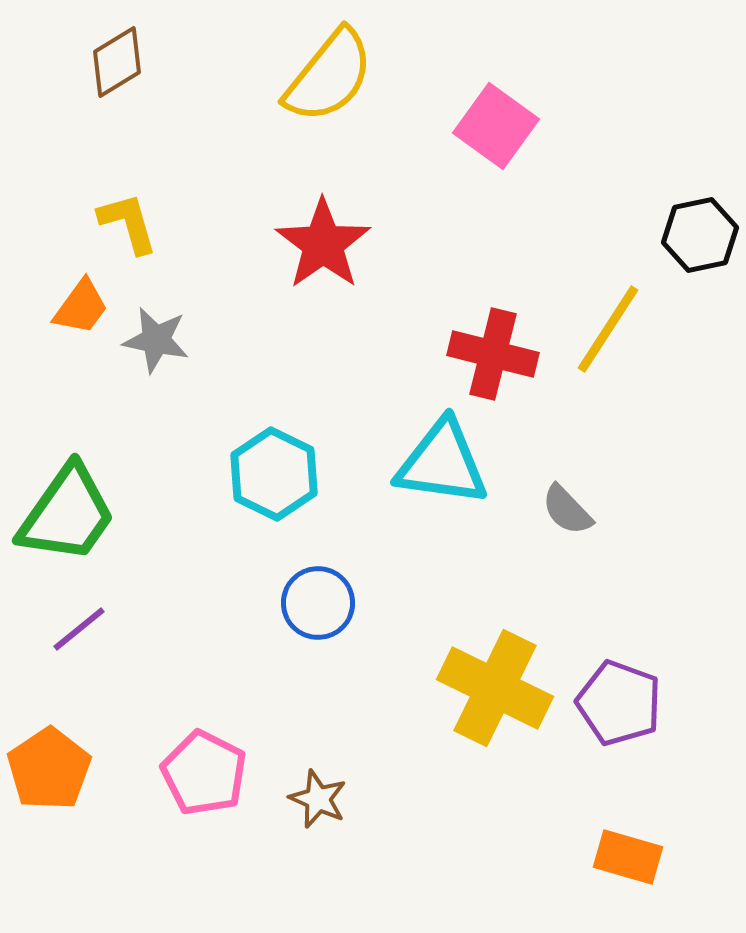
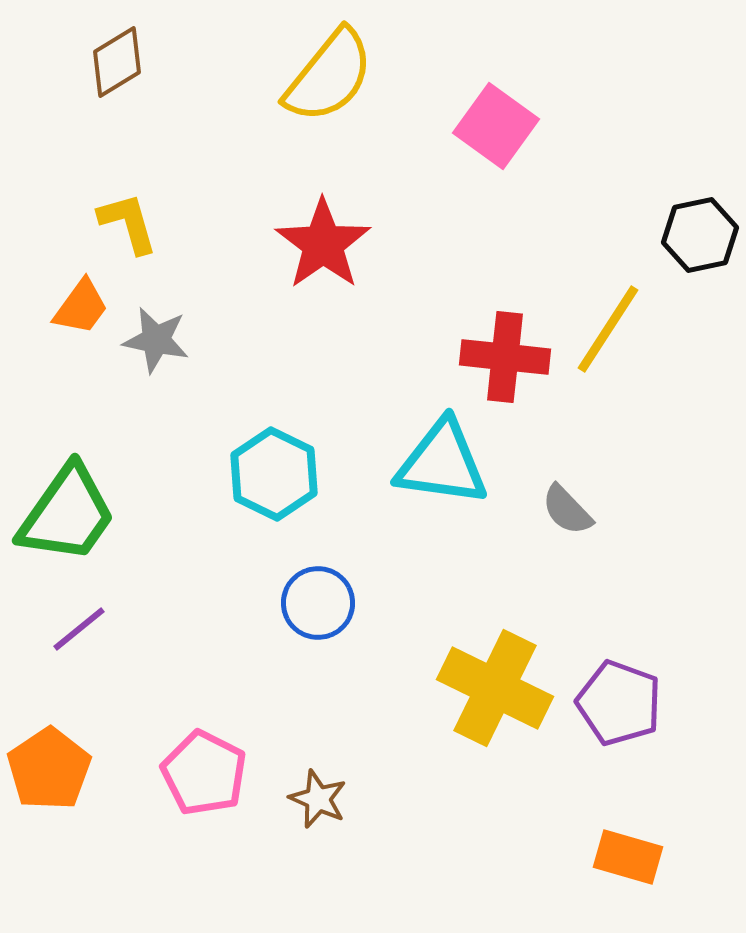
red cross: moved 12 px right, 3 px down; rotated 8 degrees counterclockwise
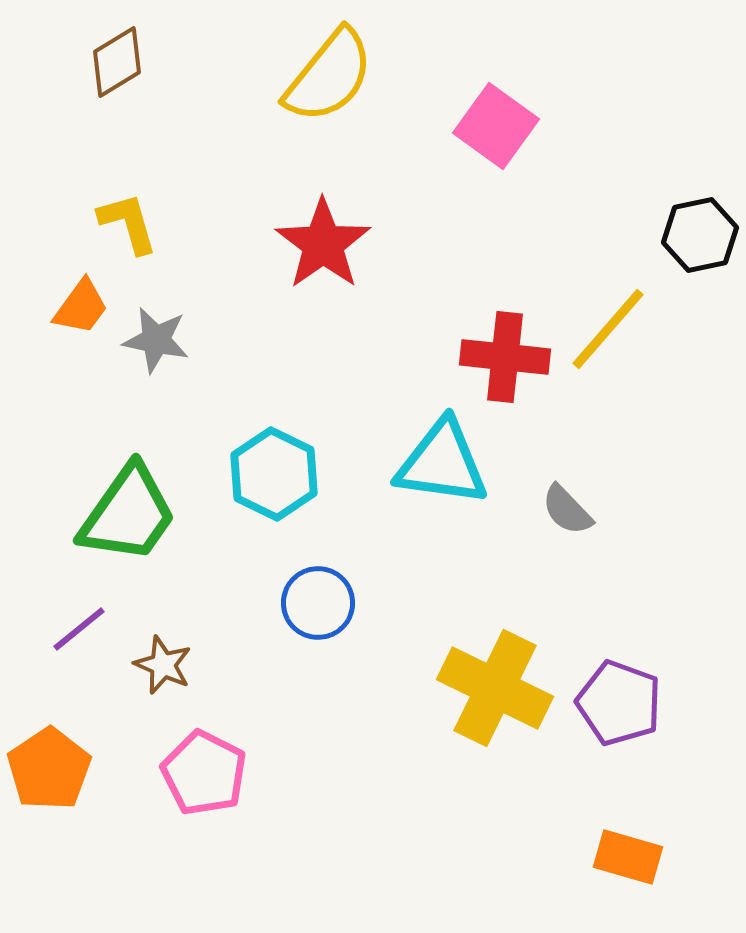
yellow line: rotated 8 degrees clockwise
green trapezoid: moved 61 px right
brown star: moved 155 px left, 134 px up
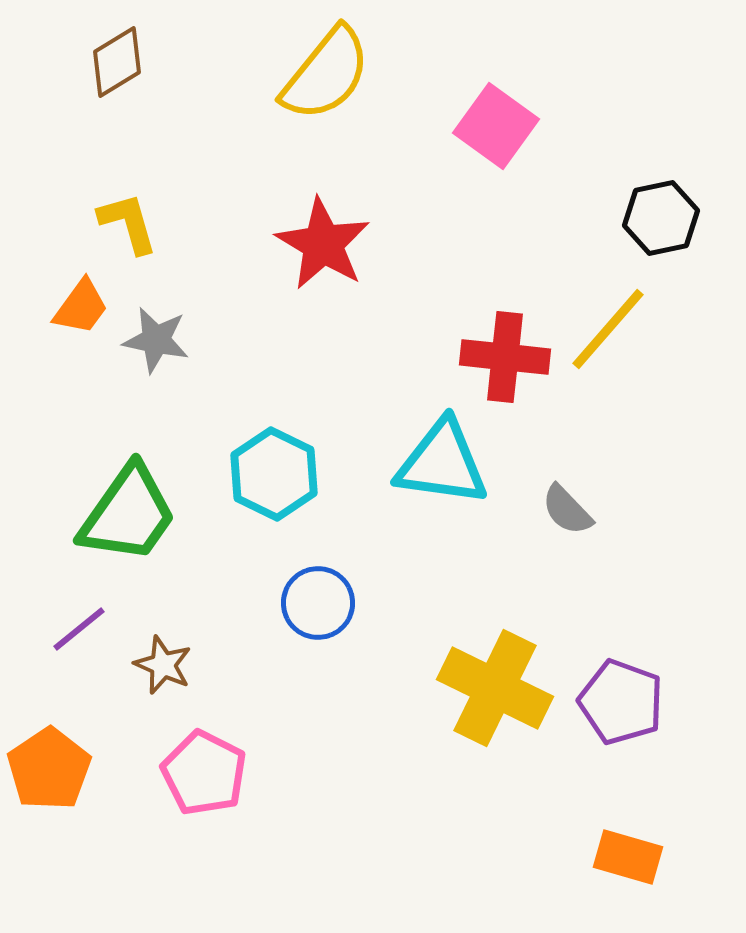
yellow semicircle: moved 3 px left, 2 px up
black hexagon: moved 39 px left, 17 px up
red star: rotated 6 degrees counterclockwise
purple pentagon: moved 2 px right, 1 px up
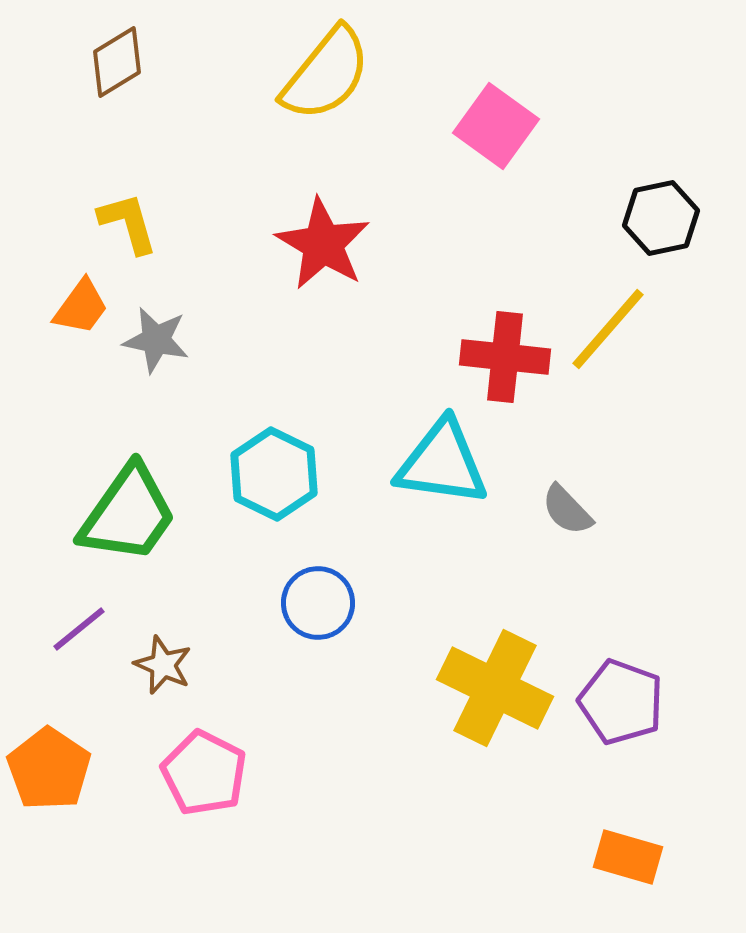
orange pentagon: rotated 4 degrees counterclockwise
